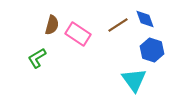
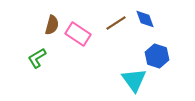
brown line: moved 2 px left, 2 px up
blue hexagon: moved 5 px right, 6 px down
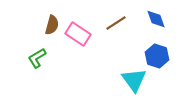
blue diamond: moved 11 px right
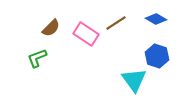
blue diamond: rotated 40 degrees counterclockwise
brown semicircle: moved 1 px left, 3 px down; rotated 30 degrees clockwise
pink rectangle: moved 8 px right
green L-shape: rotated 10 degrees clockwise
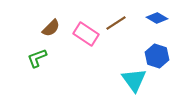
blue diamond: moved 1 px right, 1 px up
